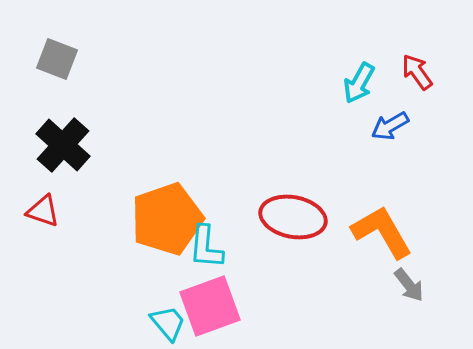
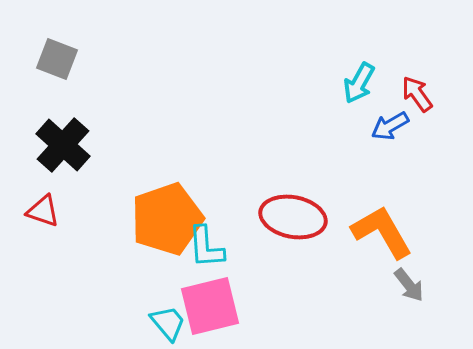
red arrow: moved 22 px down
cyan L-shape: rotated 9 degrees counterclockwise
pink square: rotated 6 degrees clockwise
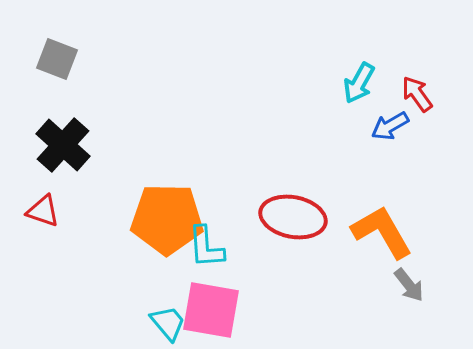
orange pentagon: rotated 20 degrees clockwise
pink square: moved 1 px right, 4 px down; rotated 24 degrees clockwise
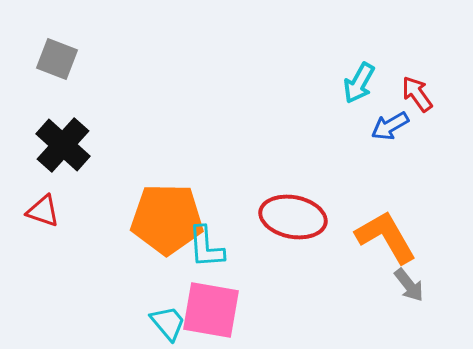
orange L-shape: moved 4 px right, 5 px down
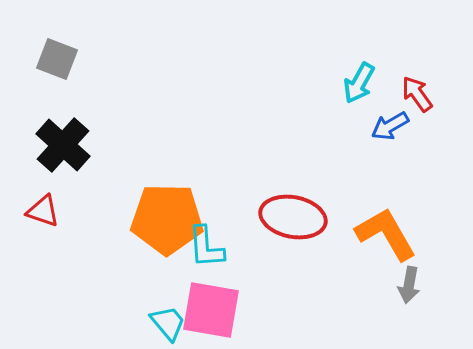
orange L-shape: moved 3 px up
gray arrow: rotated 48 degrees clockwise
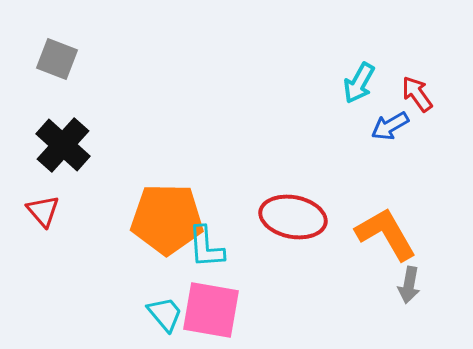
red triangle: rotated 30 degrees clockwise
cyan trapezoid: moved 3 px left, 9 px up
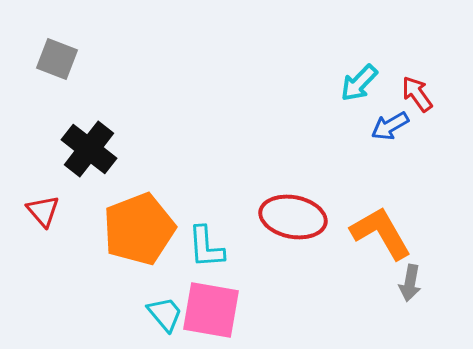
cyan arrow: rotated 15 degrees clockwise
black cross: moved 26 px right, 4 px down; rotated 4 degrees counterclockwise
orange pentagon: moved 28 px left, 10 px down; rotated 22 degrees counterclockwise
orange L-shape: moved 5 px left, 1 px up
gray arrow: moved 1 px right, 2 px up
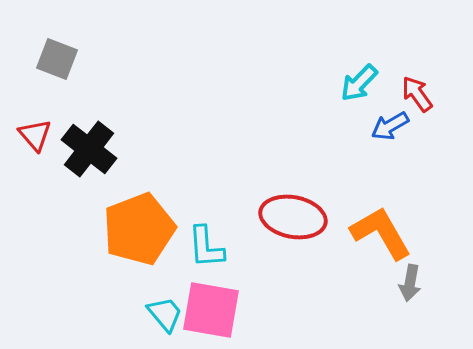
red triangle: moved 8 px left, 76 px up
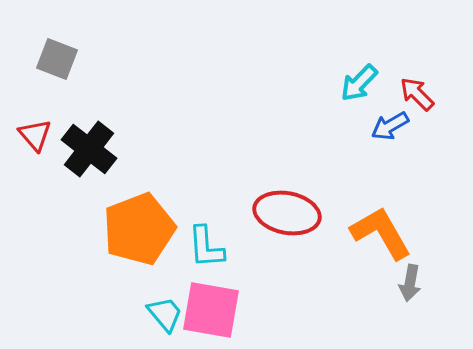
red arrow: rotated 9 degrees counterclockwise
red ellipse: moved 6 px left, 4 px up
